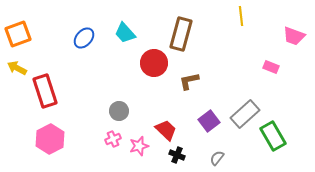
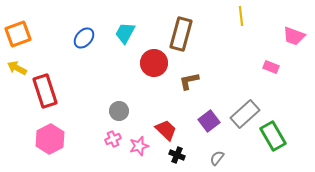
cyan trapezoid: rotated 70 degrees clockwise
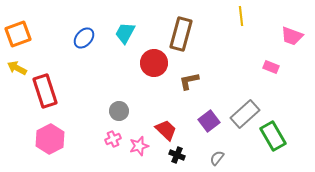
pink trapezoid: moved 2 px left
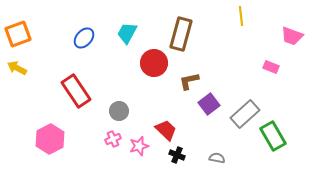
cyan trapezoid: moved 2 px right
red rectangle: moved 31 px right; rotated 16 degrees counterclockwise
purple square: moved 17 px up
gray semicircle: rotated 63 degrees clockwise
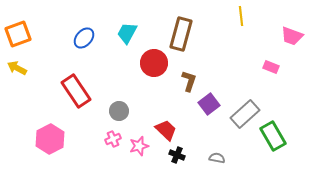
brown L-shape: rotated 120 degrees clockwise
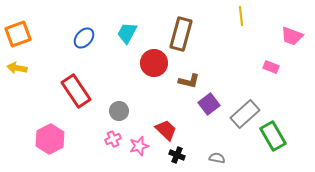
yellow arrow: rotated 18 degrees counterclockwise
brown L-shape: rotated 85 degrees clockwise
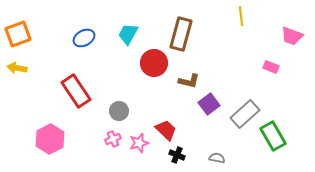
cyan trapezoid: moved 1 px right, 1 px down
blue ellipse: rotated 20 degrees clockwise
pink star: moved 3 px up
